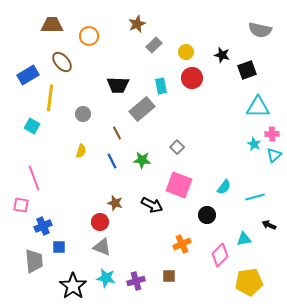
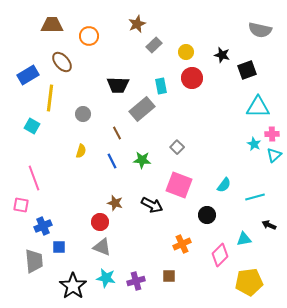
cyan semicircle at (224, 187): moved 2 px up
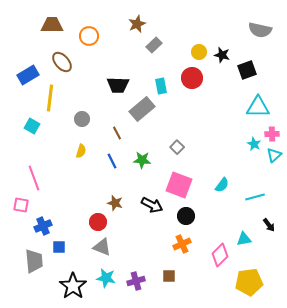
yellow circle at (186, 52): moved 13 px right
gray circle at (83, 114): moved 1 px left, 5 px down
cyan semicircle at (224, 185): moved 2 px left
black circle at (207, 215): moved 21 px left, 1 px down
red circle at (100, 222): moved 2 px left
black arrow at (269, 225): rotated 152 degrees counterclockwise
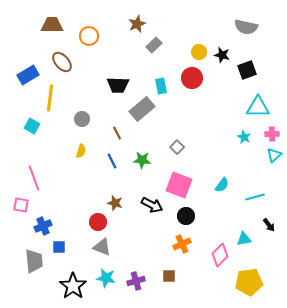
gray semicircle at (260, 30): moved 14 px left, 3 px up
cyan star at (254, 144): moved 10 px left, 7 px up
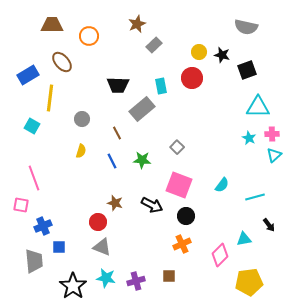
cyan star at (244, 137): moved 5 px right, 1 px down
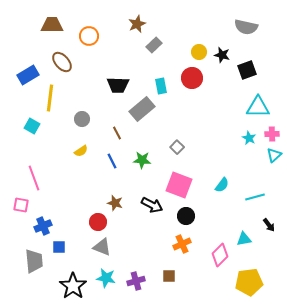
yellow semicircle at (81, 151): rotated 40 degrees clockwise
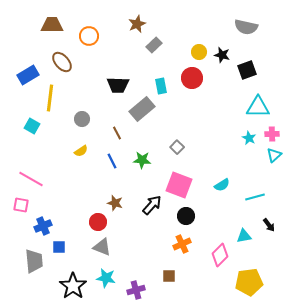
pink line at (34, 178): moved 3 px left, 1 px down; rotated 40 degrees counterclockwise
cyan semicircle at (222, 185): rotated 21 degrees clockwise
black arrow at (152, 205): rotated 75 degrees counterclockwise
cyan triangle at (244, 239): moved 3 px up
purple cross at (136, 281): moved 9 px down
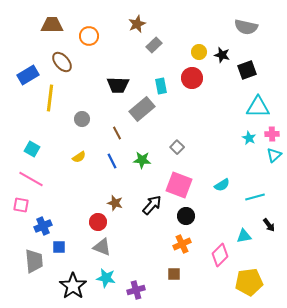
cyan square at (32, 126): moved 23 px down
yellow semicircle at (81, 151): moved 2 px left, 6 px down
brown square at (169, 276): moved 5 px right, 2 px up
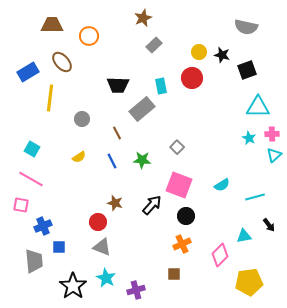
brown star at (137, 24): moved 6 px right, 6 px up
blue rectangle at (28, 75): moved 3 px up
cyan star at (106, 278): rotated 18 degrees clockwise
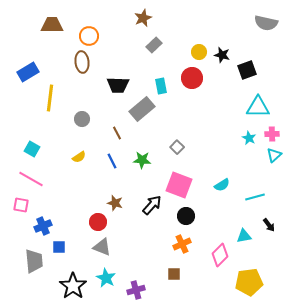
gray semicircle at (246, 27): moved 20 px right, 4 px up
brown ellipse at (62, 62): moved 20 px right; rotated 35 degrees clockwise
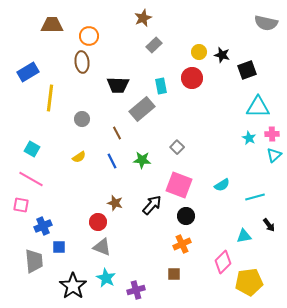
pink diamond at (220, 255): moved 3 px right, 7 px down
